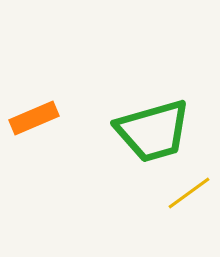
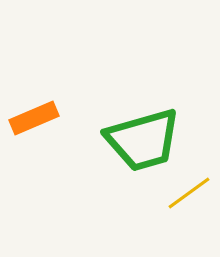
green trapezoid: moved 10 px left, 9 px down
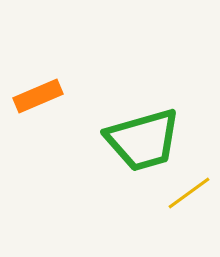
orange rectangle: moved 4 px right, 22 px up
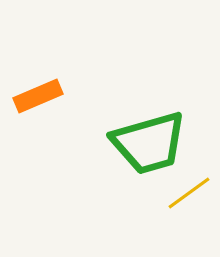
green trapezoid: moved 6 px right, 3 px down
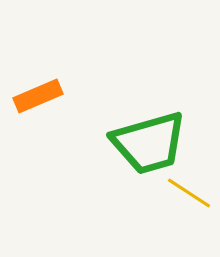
yellow line: rotated 69 degrees clockwise
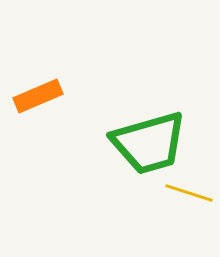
yellow line: rotated 15 degrees counterclockwise
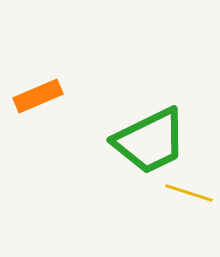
green trapezoid: moved 1 px right, 2 px up; rotated 10 degrees counterclockwise
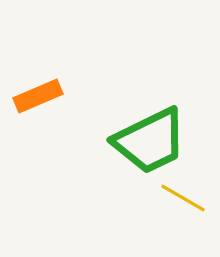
yellow line: moved 6 px left, 5 px down; rotated 12 degrees clockwise
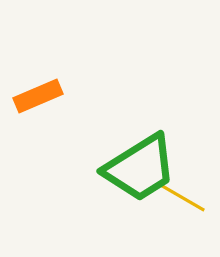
green trapezoid: moved 10 px left, 27 px down; rotated 6 degrees counterclockwise
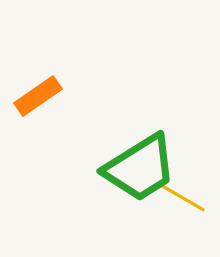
orange rectangle: rotated 12 degrees counterclockwise
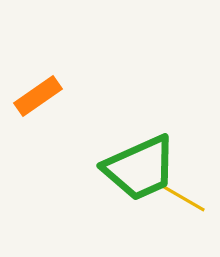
green trapezoid: rotated 8 degrees clockwise
